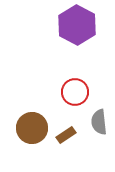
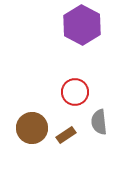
purple hexagon: moved 5 px right
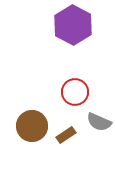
purple hexagon: moved 9 px left
gray semicircle: rotated 60 degrees counterclockwise
brown circle: moved 2 px up
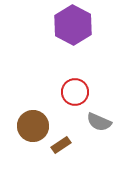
brown circle: moved 1 px right
brown rectangle: moved 5 px left, 10 px down
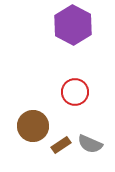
gray semicircle: moved 9 px left, 22 px down
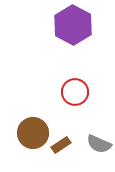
brown circle: moved 7 px down
gray semicircle: moved 9 px right
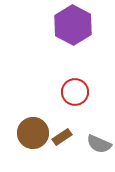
brown rectangle: moved 1 px right, 8 px up
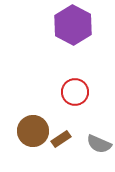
brown circle: moved 2 px up
brown rectangle: moved 1 px left, 2 px down
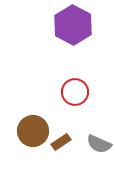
brown rectangle: moved 3 px down
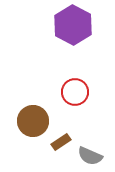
brown circle: moved 10 px up
gray semicircle: moved 9 px left, 12 px down
